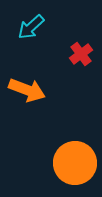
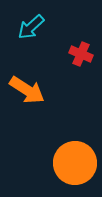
red cross: rotated 30 degrees counterclockwise
orange arrow: rotated 12 degrees clockwise
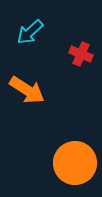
cyan arrow: moved 1 px left, 5 px down
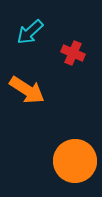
red cross: moved 8 px left, 1 px up
orange circle: moved 2 px up
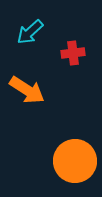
red cross: rotated 30 degrees counterclockwise
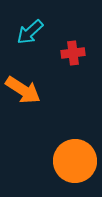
orange arrow: moved 4 px left
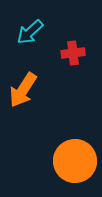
orange arrow: rotated 90 degrees clockwise
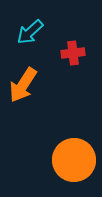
orange arrow: moved 5 px up
orange circle: moved 1 px left, 1 px up
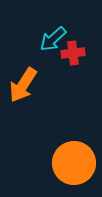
cyan arrow: moved 23 px right, 7 px down
orange circle: moved 3 px down
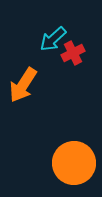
red cross: rotated 20 degrees counterclockwise
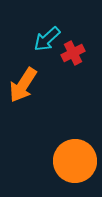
cyan arrow: moved 6 px left
orange circle: moved 1 px right, 2 px up
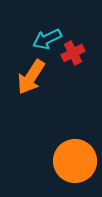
cyan arrow: rotated 16 degrees clockwise
orange arrow: moved 8 px right, 8 px up
